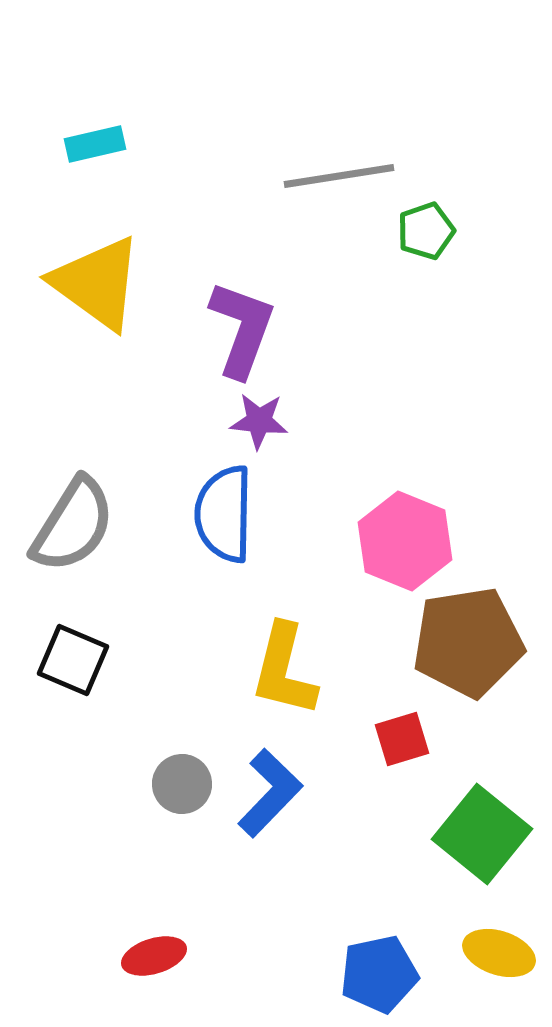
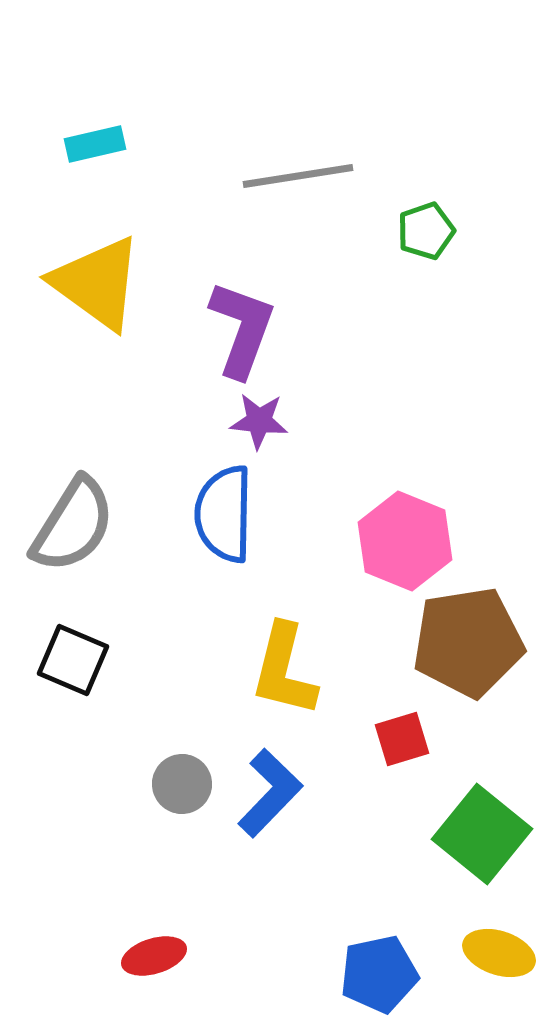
gray line: moved 41 px left
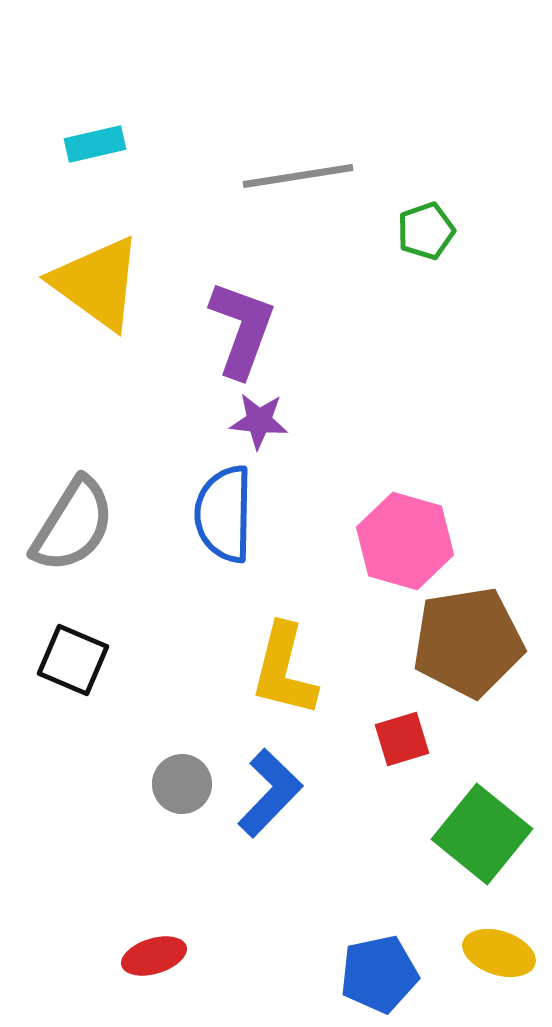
pink hexagon: rotated 6 degrees counterclockwise
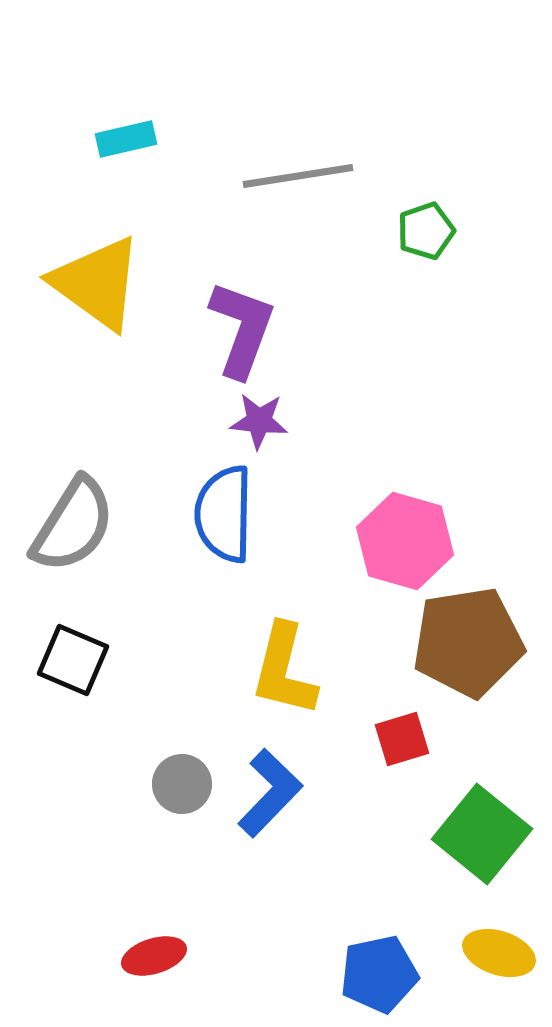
cyan rectangle: moved 31 px right, 5 px up
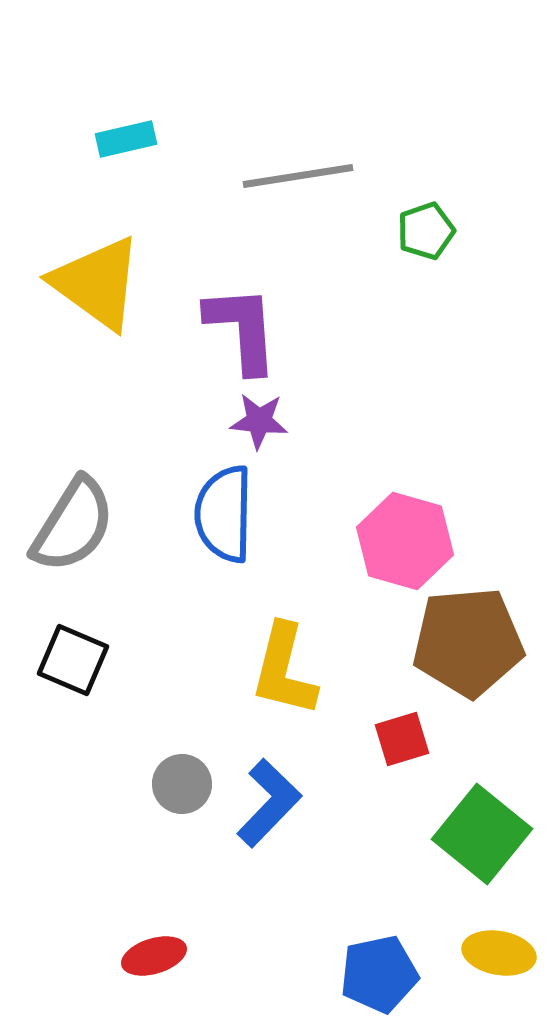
purple L-shape: rotated 24 degrees counterclockwise
brown pentagon: rotated 4 degrees clockwise
blue L-shape: moved 1 px left, 10 px down
yellow ellipse: rotated 8 degrees counterclockwise
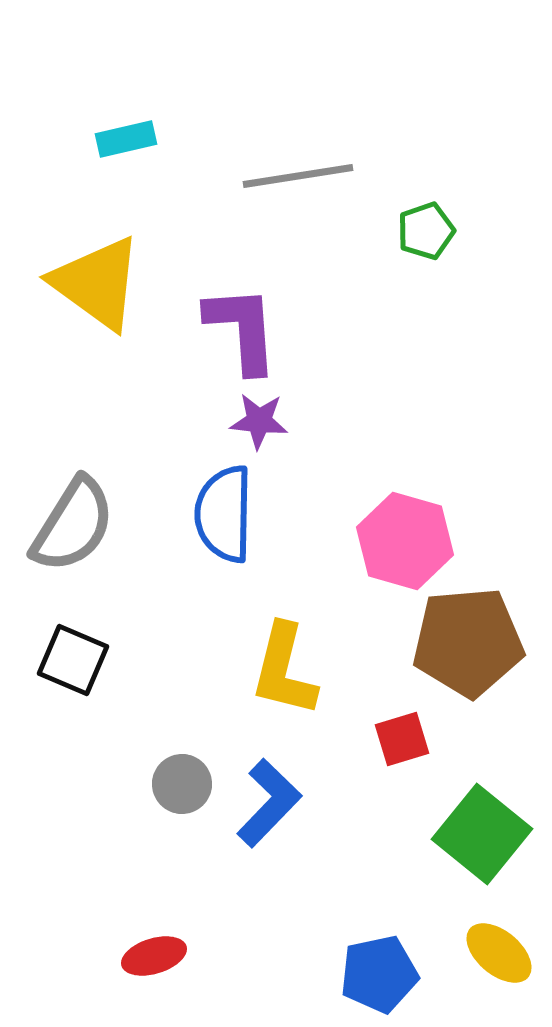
yellow ellipse: rotated 30 degrees clockwise
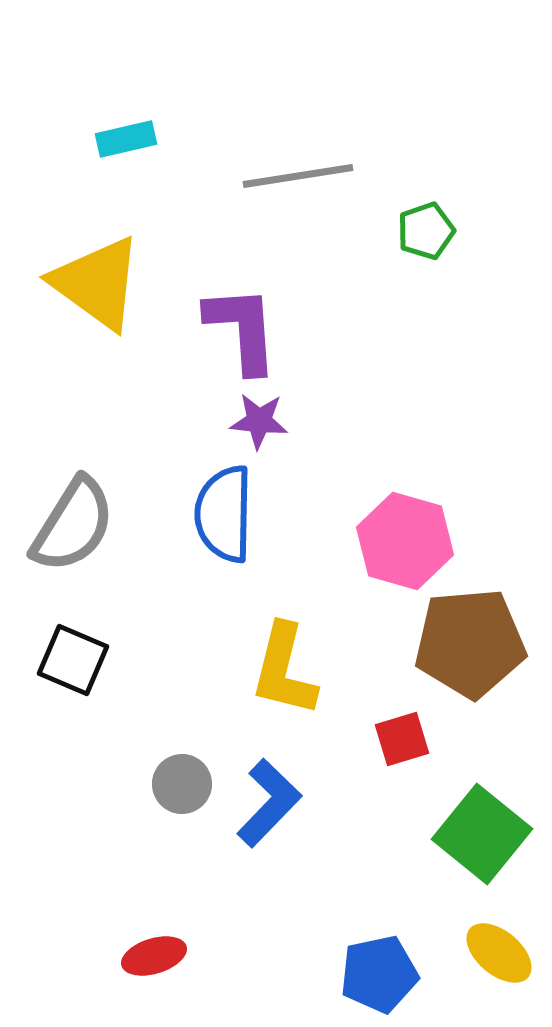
brown pentagon: moved 2 px right, 1 px down
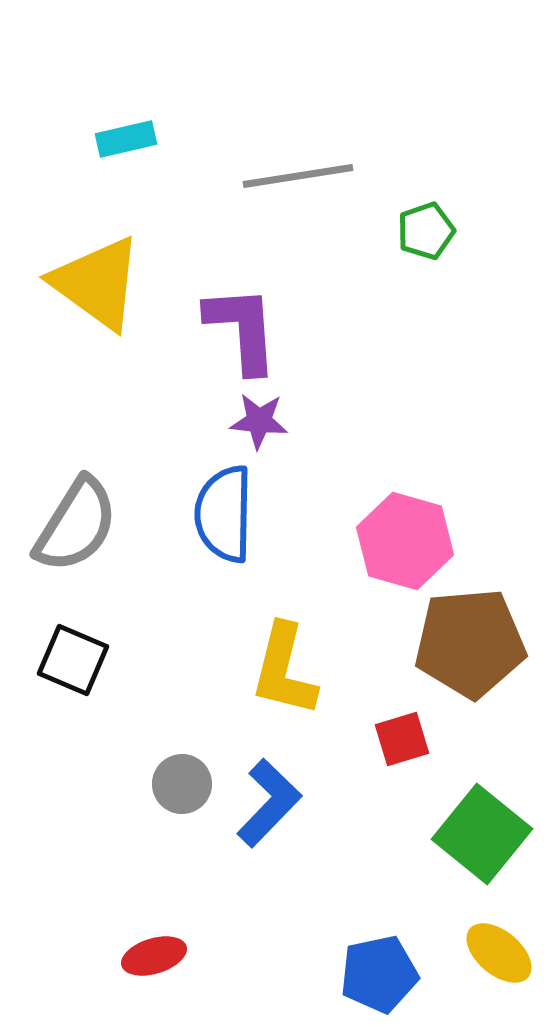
gray semicircle: moved 3 px right
